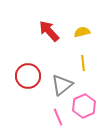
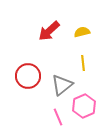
red arrow: rotated 90 degrees counterclockwise
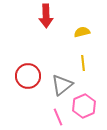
red arrow: moved 3 px left, 15 px up; rotated 50 degrees counterclockwise
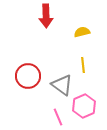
yellow line: moved 2 px down
gray triangle: rotated 45 degrees counterclockwise
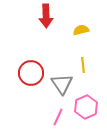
yellow semicircle: moved 1 px left, 2 px up
red circle: moved 3 px right, 3 px up
gray triangle: moved 1 px up; rotated 20 degrees clockwise
pink hexagon: moved 2 px right, 1 px down
pink line: rotated 48 degrees clockwise
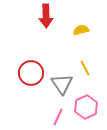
yellow line: moved 2 px right, 3 px down; rotated 21 degrees counterclockwise
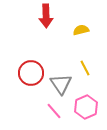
gray triangle: moved 1 px left
pink line: moved 4 px left, 6 px up; rotated 66 degrees counterclockwise
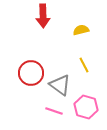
red arrow: moved 3 px left
yellow line: moved 1 px left, 3 px up
gray triangle: moved 1 px left, 1 px down; rotated 20 degrees counterclockwise
pink hexagon: rotated 20 degrees counterclockwise
pink line: rotated 30 degrees counterclockwise
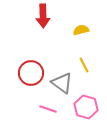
gray triangle: moved 2 px right, 2 px up
pink line: moved 6 px left, 2 px up
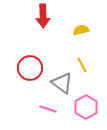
yellow line: moved 2 px left
red circle: moved 1 px left, 5 px up
pink hexagon: rotated 15 degrees clockwise
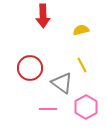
pink line: rotated 18 degrees counterclockwise
